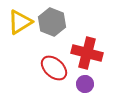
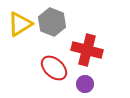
yellow triangle: moved 2 px down
red cross: moved 3 px up
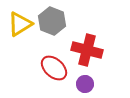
gray hexagon: moved 1 px up
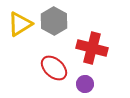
gray hexagon: moved 2 px right; rotated 8 degrees clockwise
red cross: moved 5 px right, 2 px up
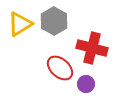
red ellipse: moved 6 px right
purple circle: moved 1 px right
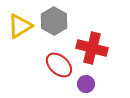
yellow triangle: moved 2 px down
red ellipse: moved 1 px left, 3 px up
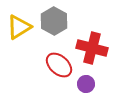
yellow triangle: moved 1 px left, 1 px down
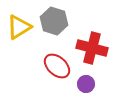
gray hexagon: rotated 12 degrees counterclockwise
red ellipse: moved 2 px left, 1 px down
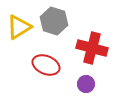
red ellipse: moved 11 px left, 1 px up; rotated 20 degrees counterclockwise
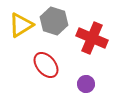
yellow triangle: moved 2 px right, 2 px up
red cross: moved 10 px up; rotated 8 degrees clockwise
red ellipse: rotated 28 degrees clockwise
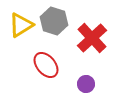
red cross: rotated 24 degrees clockwise
